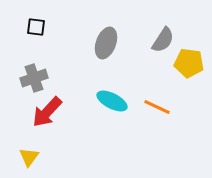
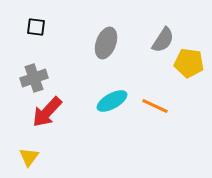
cyan ellipse: rotated 56 degrees counterclockwise
orange line: moved 2 px left, 1 px up
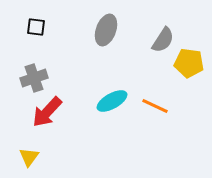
gray ellipse: moved 13 px up
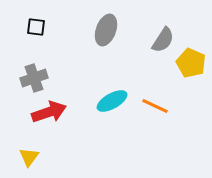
yellow pentagon: moved 2 px right; rotated 16 degrees clockwise
red arrow: moved 2 px right; rotated 152 degrees counterclockwise
